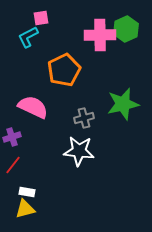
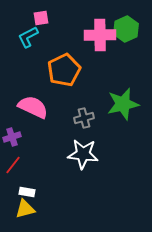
white star: moved 4 px right, 3 px down
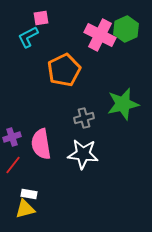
pink cross: rotated 28 degrees clockwise
pink semicircle: moved 8 px right, 37 px down; rotated 124 degrees counterclockwise
white rectangle: moved 2 px right, 2 px down
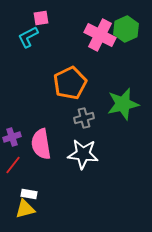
orange pentagon: moved 6 px right, 13 px down
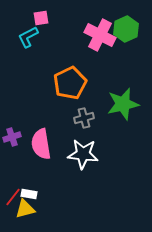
red line: moved 32 px down
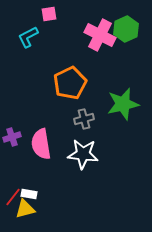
pink square: moved 8 px right, 4 px up
gray cross: moved 1 px down
